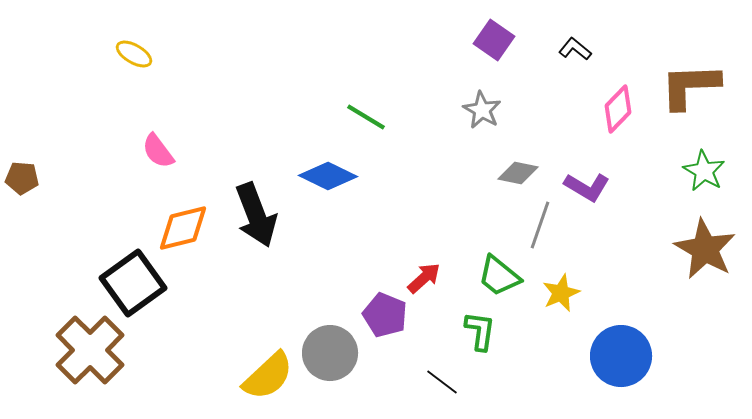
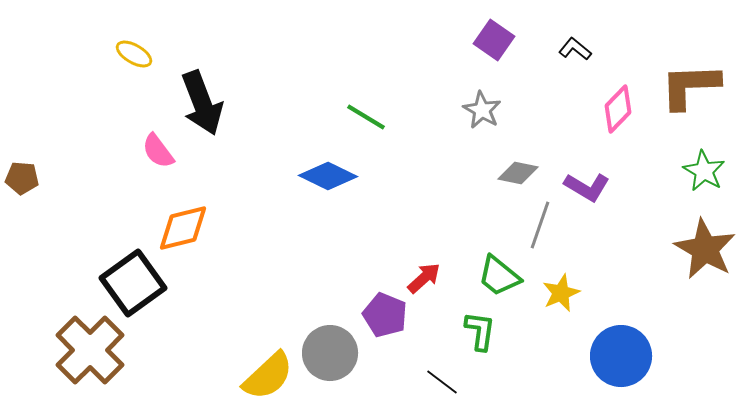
black arrow: moved 54 px left, 112 px up
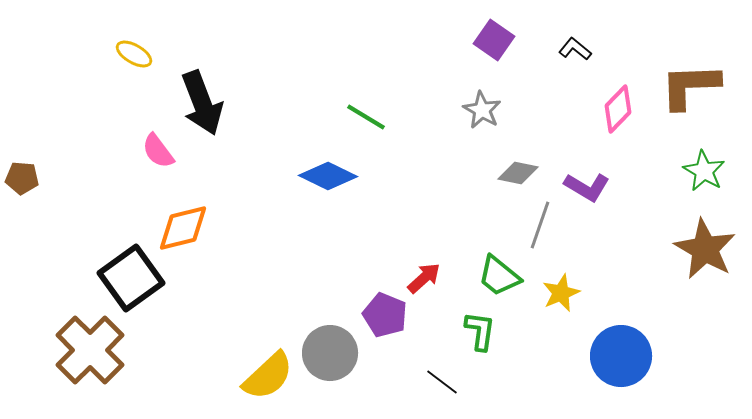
black square: moved 2 px left, 5 px up
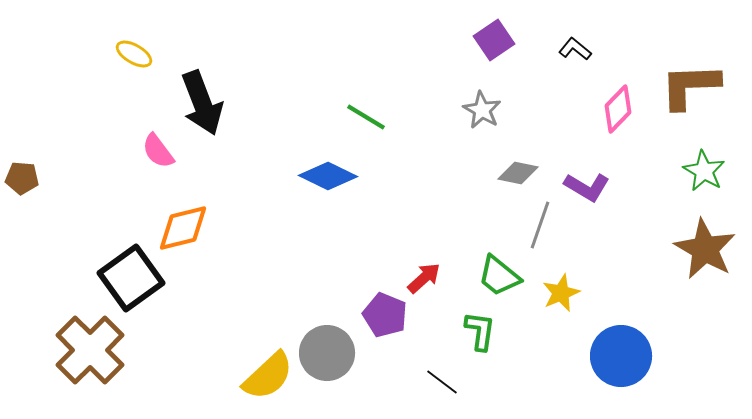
purple square: rotated 21 degrees clockwise
gray circle: moved 3 px left
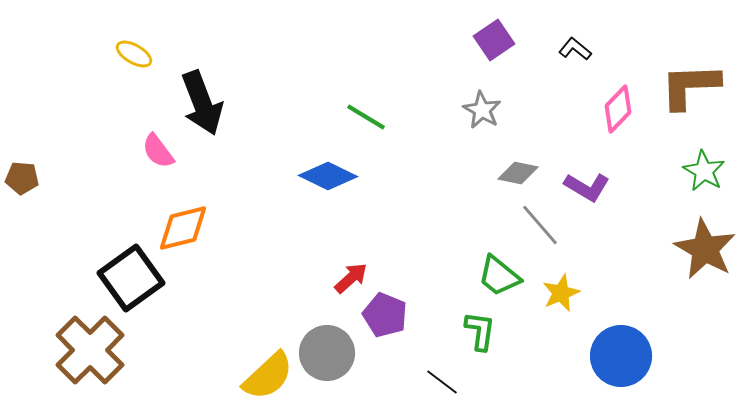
gray line: rotated 60 degrees counterclockwise
red arrow: moved 73 px left
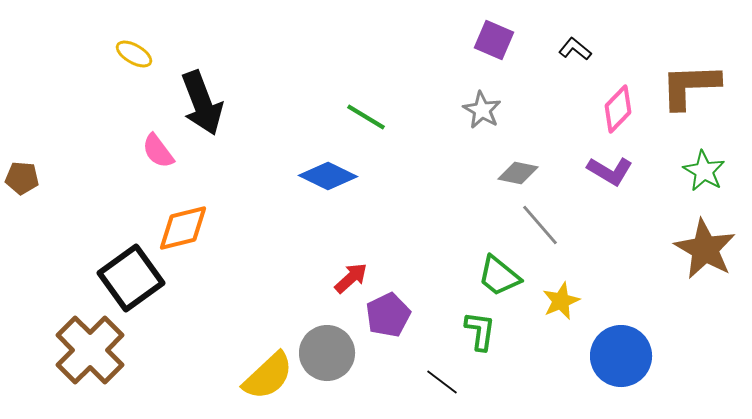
purple square: rotated 33 degrees counterclockwise
purple L-shape: moved 23 px right, 16 px up
yellow star: moved 8 px down
purple pentagon: moved 3 px right; rotated 24 degrees clockwise
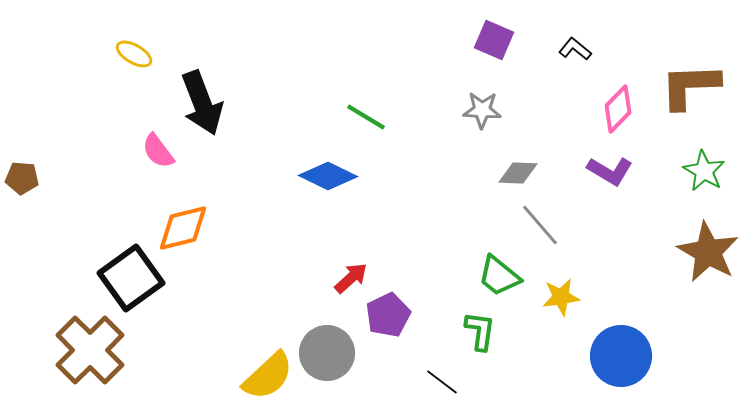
gray star: rotated 27 degrees counterclockwise
gray diamond: rotated 9 degrees counterclockwise
brown star: moved 3 px right, 3 px down
yellow star: moved 4 px up; rotated 15 degrees clockwise
